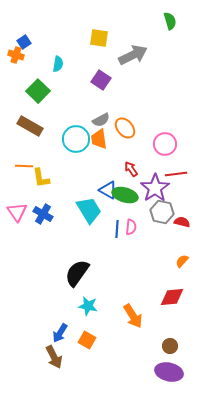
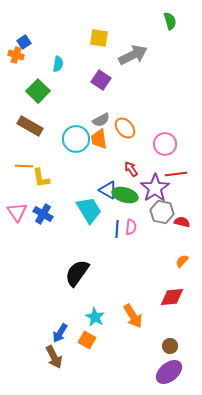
cyan star: moved 7 px right, 11 px down; rotated 18 degrees clockwise
purple ellipse: rotated 52 degrees counterclockwise
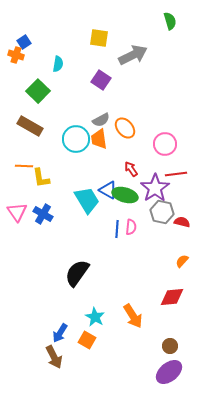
cyan trapezoid: moved 2 px left, 10 px up
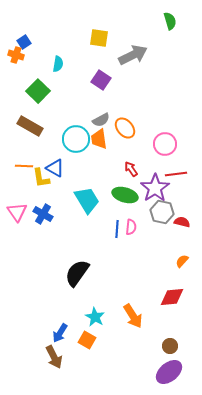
blue triangle: moved 53 px left, 22 px up
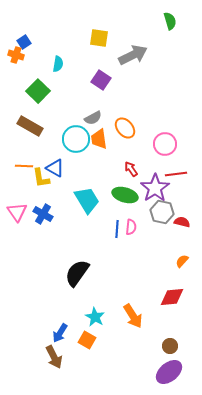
gray semicircle: moved 8 px left, 2 px up
